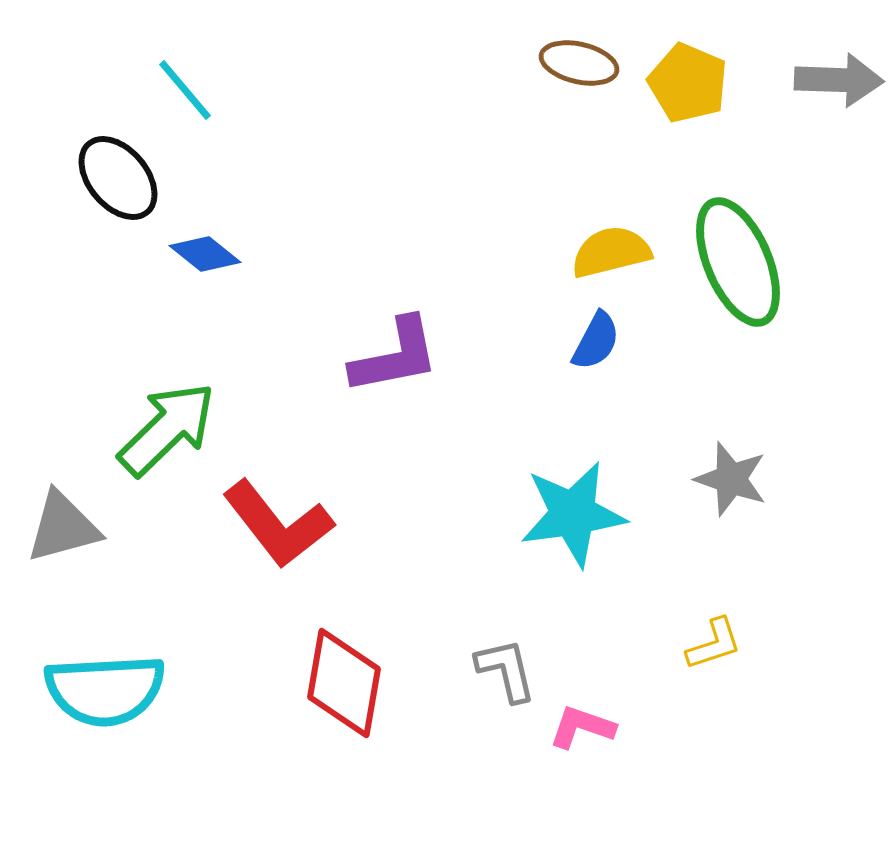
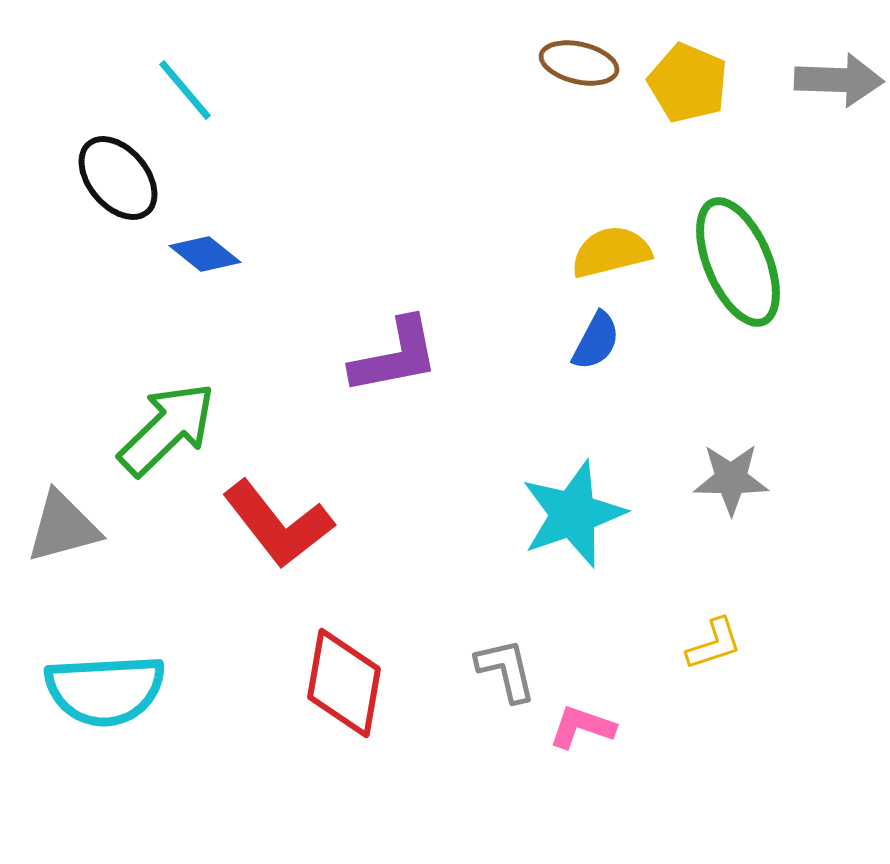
gray star: rotated 18 degrees counterclockwise
cyan star: rotated 11 degrees counterclockwise
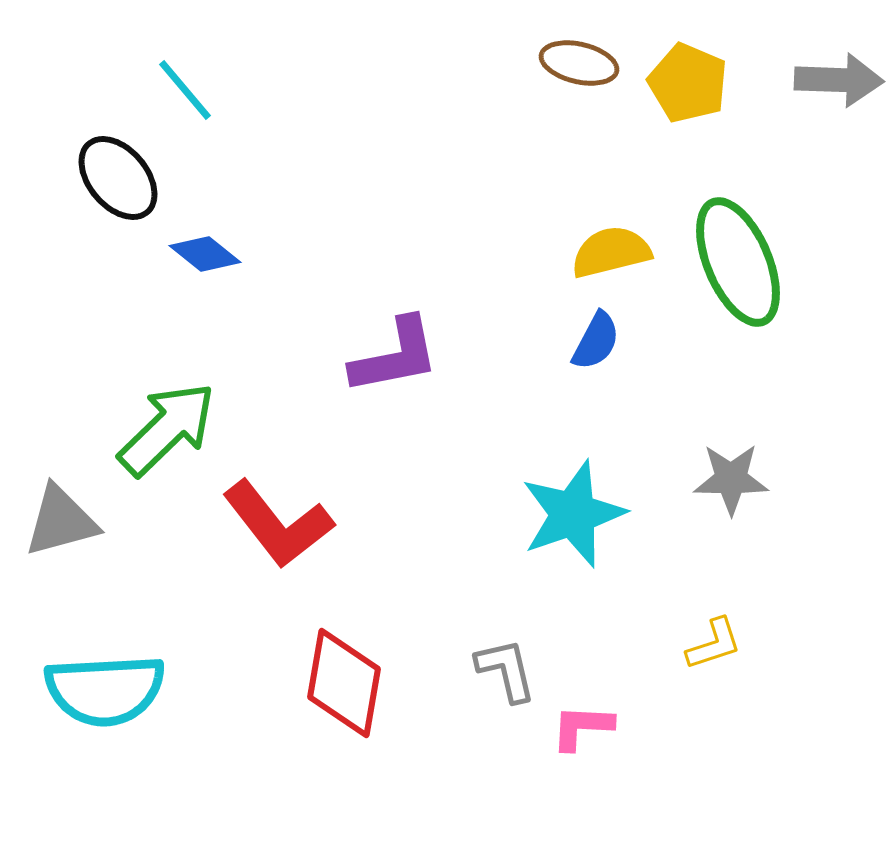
gray triangle: moved 2 px left, 6 px up
pink L-shape: rotated 16 degrees counterclockwise
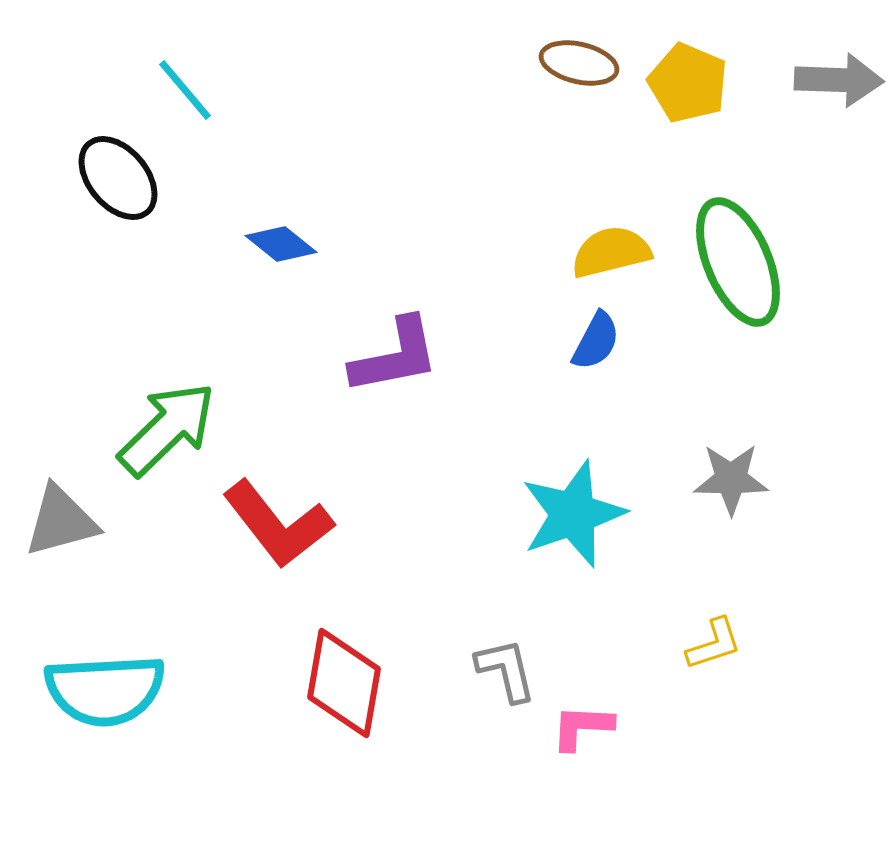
blue diamond: moved 76 px right, 10 px up
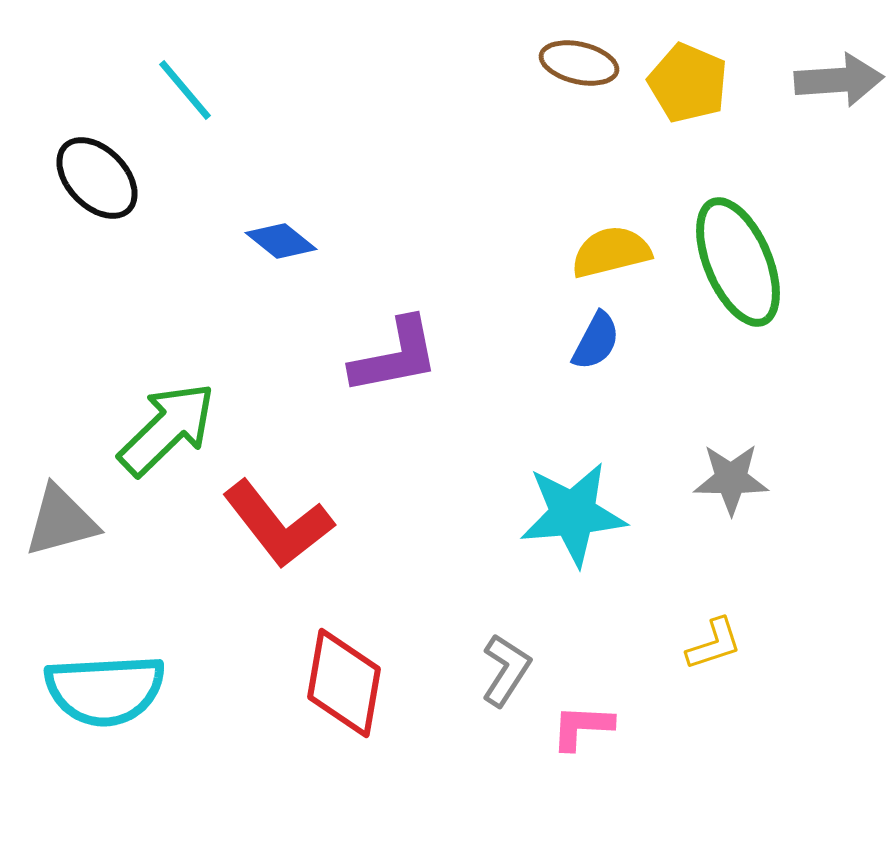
gray arrow: rotated 6 degrees counterclockwise
black ellipse: moved 21 px left; rotated 4 degrees counterclockwise
blue diamond: moved 3 px up
cyan star: rotated 14 degrees clockwise
gray L-shape: rotated 46 degrees clockwise
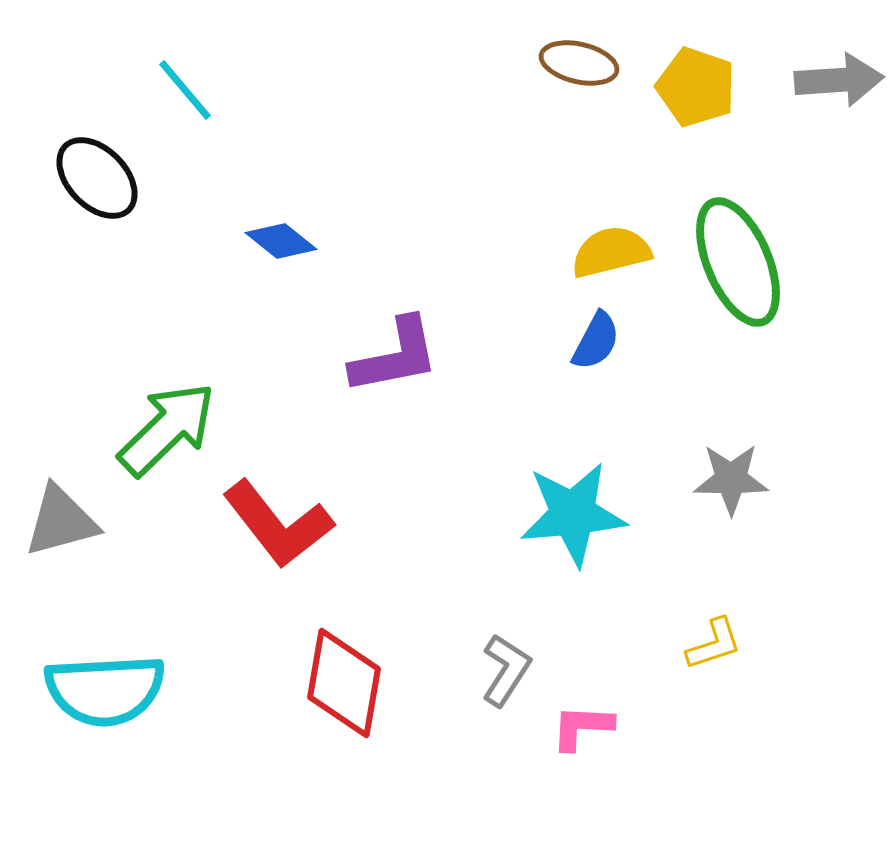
yellow pentagon: moved 8 px right, 4 px down; rotated 4 degrees counterclockwise
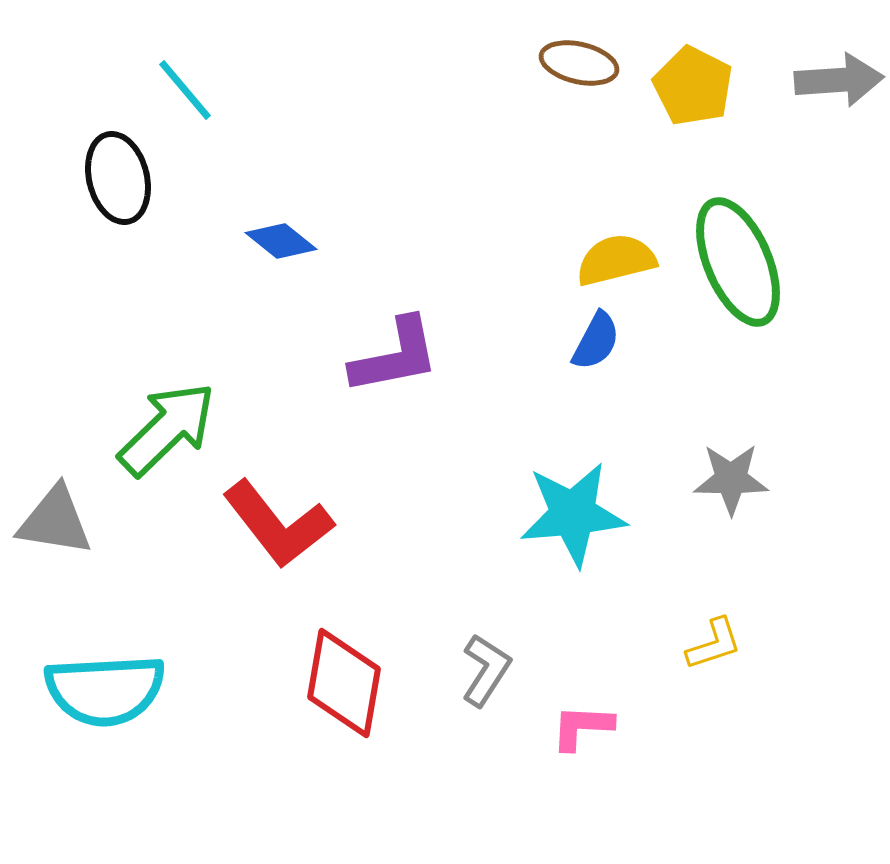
yellow pentagon: moved 3 px left, 1 px up; rotated 8 degrees clockwise
black ellipse: moved 21 px right; rotated 30 degrees clockwise
yellow semicircle: moved 5 px right, 8 px down
gray triangle: moved 6 px left; rotated 24 degrees clockwise
gray L-shape: moved 20 px left
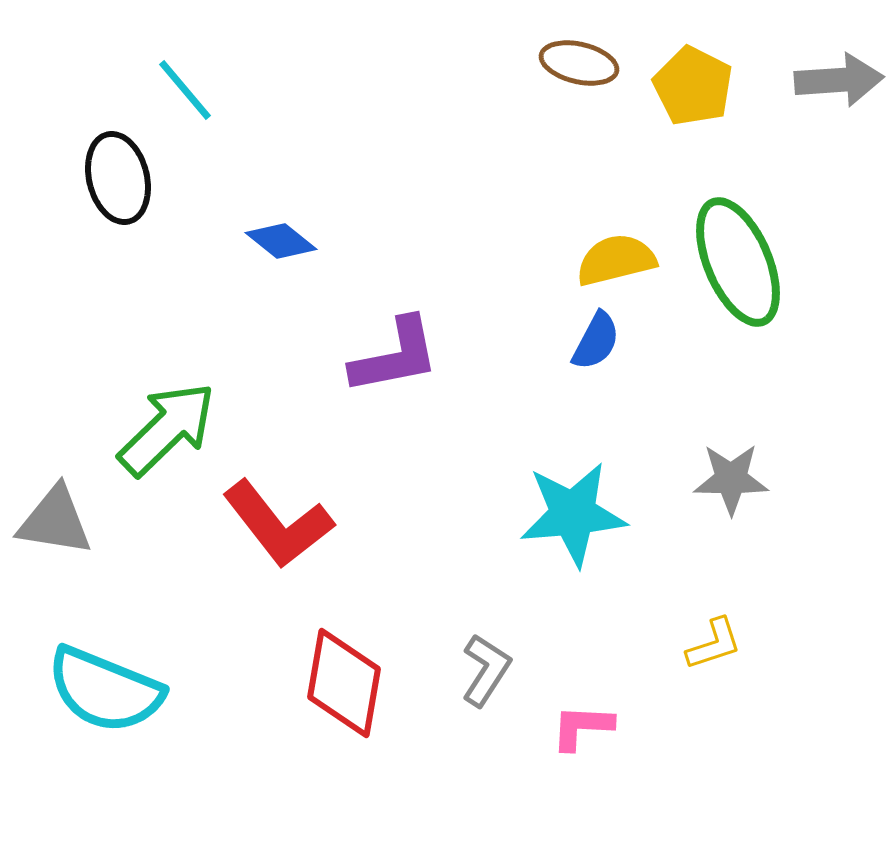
cyan semicircle: rotated 25 degrees clockwise
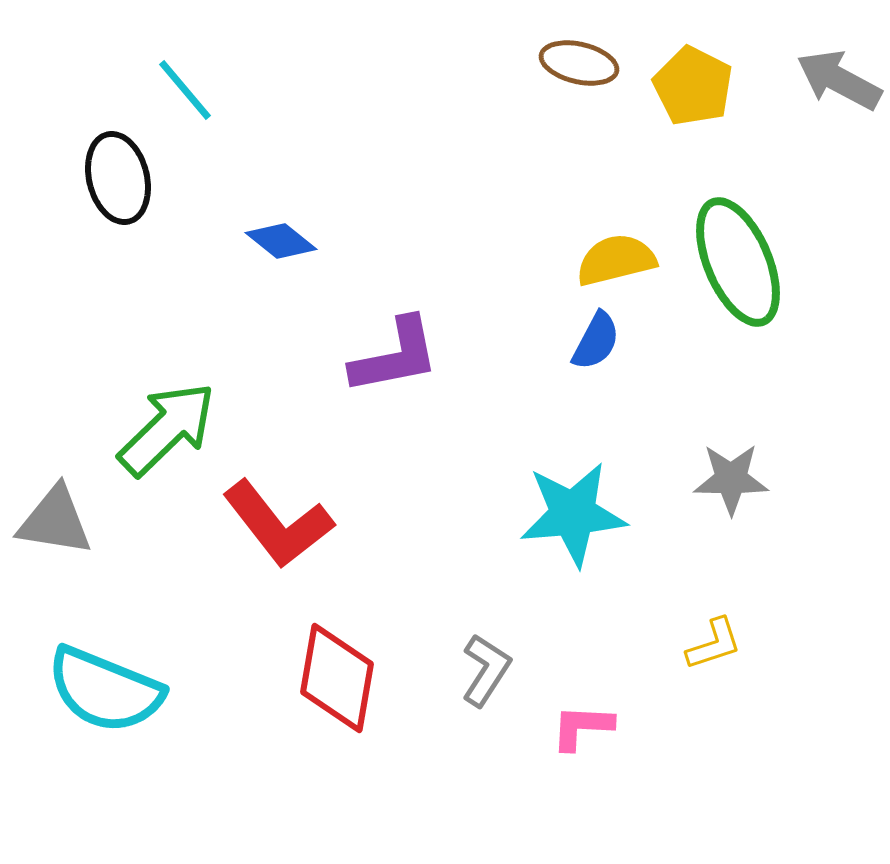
gray arrow: rotated 148 degrees counterclockwise
red diamond: moved 7 px left, 5 px up
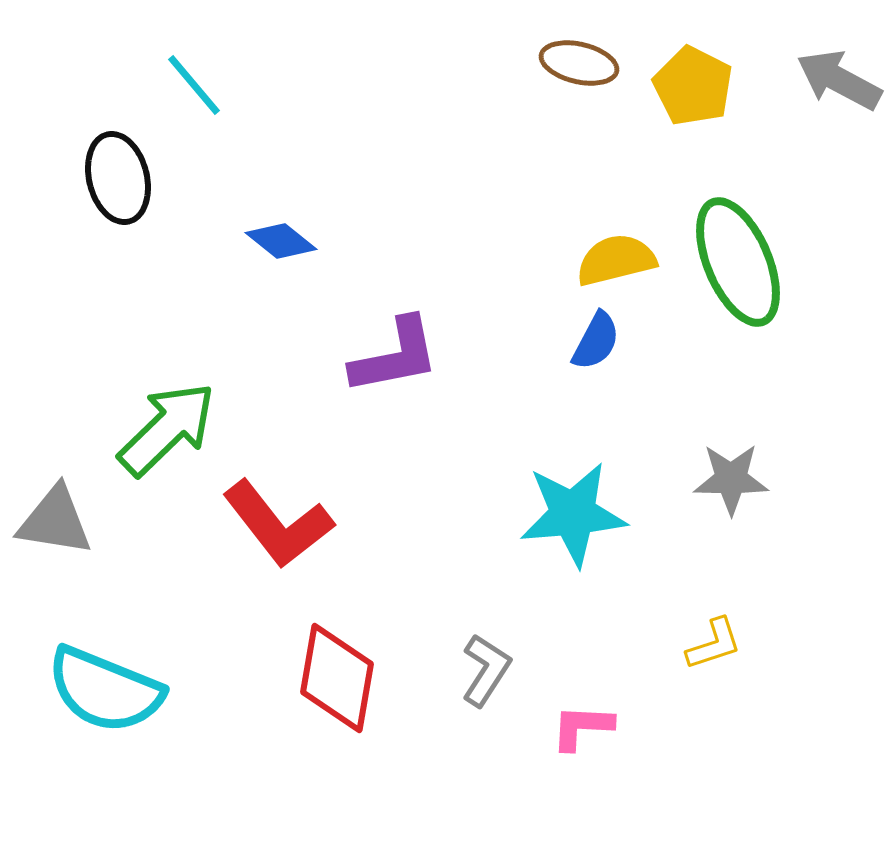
cyan line: moved 9 px right, 5 px up
